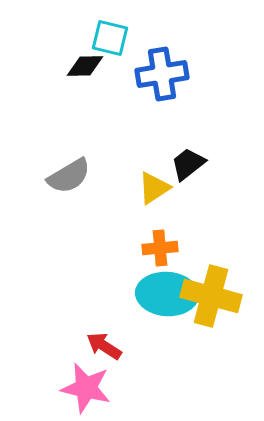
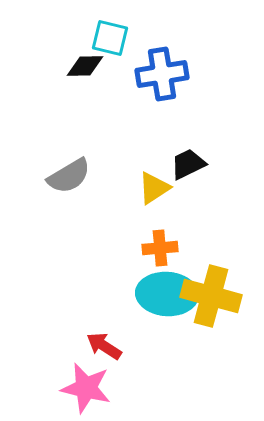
black trapezoid: rotated 12 degrees clockwise
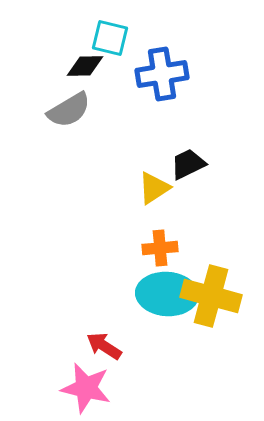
gray semicircle: moved 66 px up
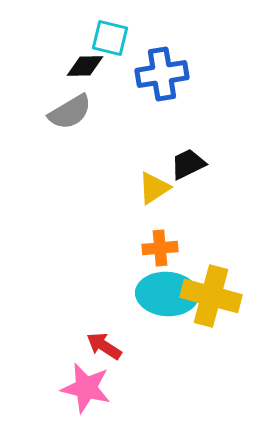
gray semicircle: moved 1 px right, 2 px down
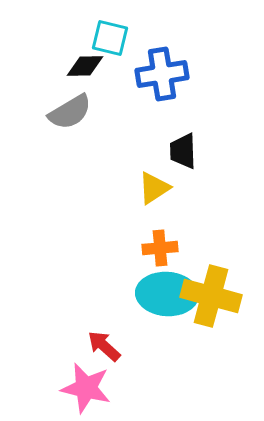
black trapezoid: moved 5 px left, 13 px up; rotated 66 degrees counterclockwise
red arrow: rotated 9 degrees clockwise
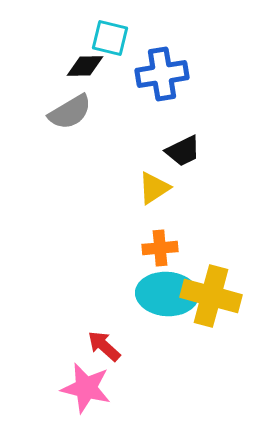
black trapezoid: rotated 114 degrees counterclockwise
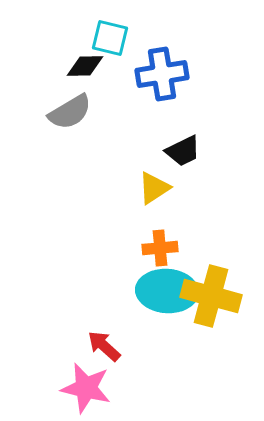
cyan ellipse: moved 3 px up
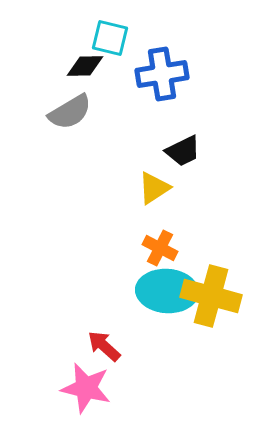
orange cross: rotated 32 degrees clockwise
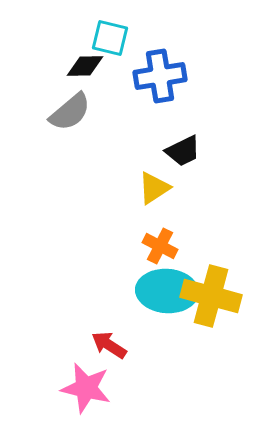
blue cross: moved 2 px left, 2 px down
gray semicircle: rotated 9 degrees counterclockwise
orange cross: moved 2 px up
red arrow: moved 5 px right, 1 px up; rotated 9 degrees counterclockwise
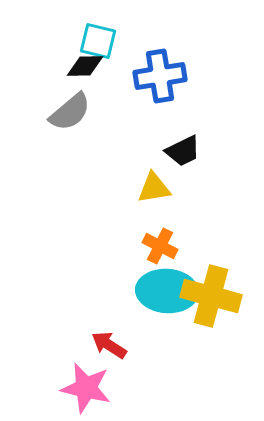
cyan square: moved 12 px left, 3 px down
yellow triangle: rotated 24 degrees clockwise
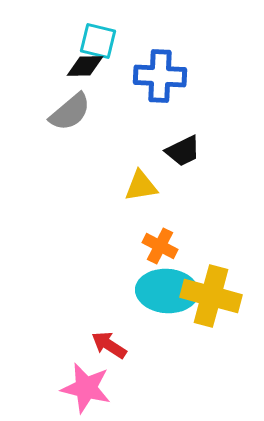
blue cross: rotated 12 degrees clockwise
yellow triangle: moved 13 px left, 2 px up
